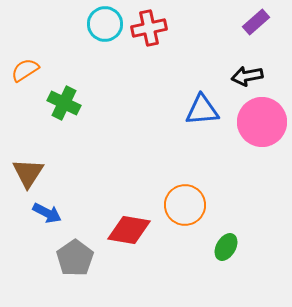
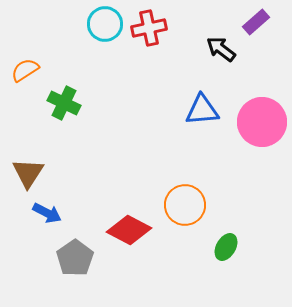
black arrow: moved 26 px left, 27 px up; rotated 48 degrees clockwise
red diamond: rotated 18 degrees clockwise
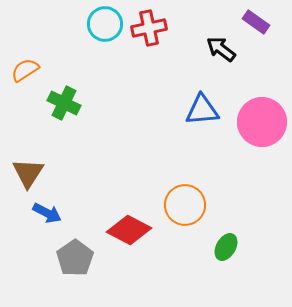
purple rectangle: rotated 76 degrees clockwise
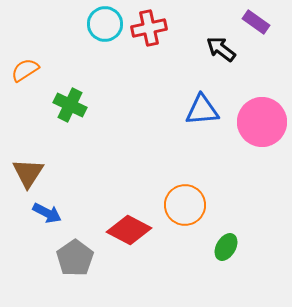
green cross: moved 6 px right, 2 px down
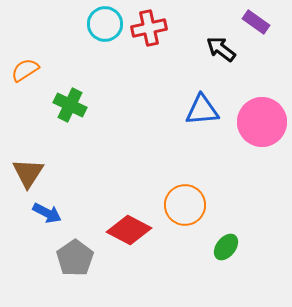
green ellipse: rotated 8 degrees clockwise
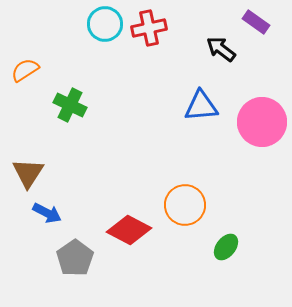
blue triangle: moved 1 px left, 4 px up
